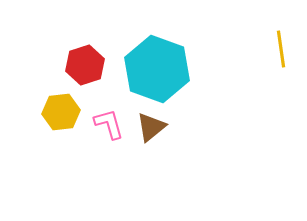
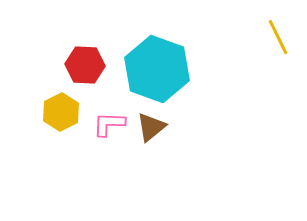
yellow line: moved 3 px left, 12 px up; rotated 18 degrees counterclockwise
red hexagon: rotated 21 degrees clockwise
yellow hexagon: rotated 21 degrees counterclockwise
pink L-shape: rotated 72 degrees counterclockwise
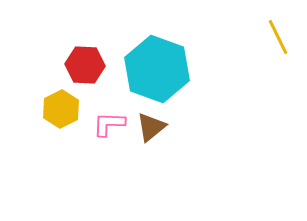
yellow hexagon: moved 3 px up
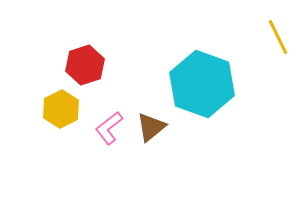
red hexagon: rotated 21 degrees counterclockwise
cyan hexagon: moved 45 px right, 15 px down
pink L-shape: moved 4 px down; rotated 40 degrees counterclockwise
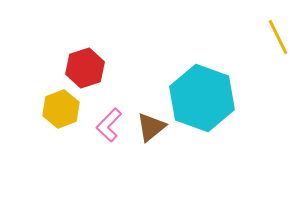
red hexagon: moved 3 px down
cyan hexagon: moved 14 px down
yellow hexagon: rotated 6 degrees clockwise
pink L-shape: moved 3 px up; rotated 8 degrees counterclockwise
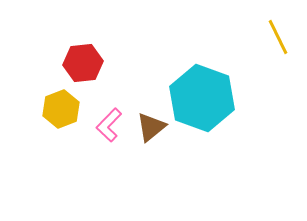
red hexagon: moved 2 px left, 5 px up; rotated 12 degrees clockwise
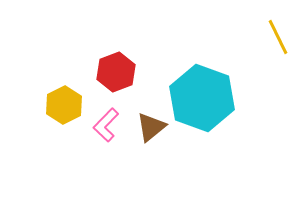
red hexagon: moved 33 px right, 9 px down; rotated 15 degrees counterclockwise
yellow hexagon: moved 3 px right, 4 px up; rotated 6 degrees counterclockwise
pink L-shape: moved 3 px left
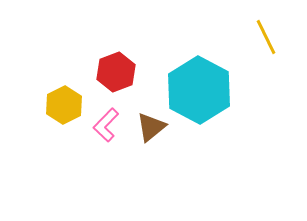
yellow line: moved 12 px left
cyan hexagon: moved 3 px left, 8 px up; rotated 8 degrees clockwise
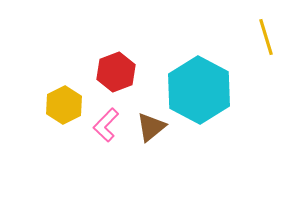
yellow line: rotated 9 degrees clockwise
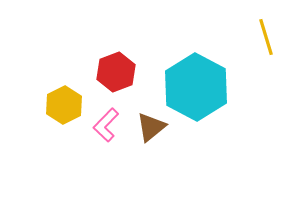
cyan hexagon: moved 3 px left, 3 px up
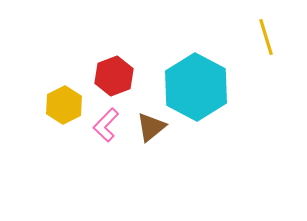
red hexagon: moved 2 px left, 4 px down
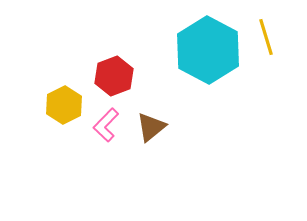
cyan hexagon: moved 12 px right, 37 px up
